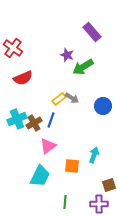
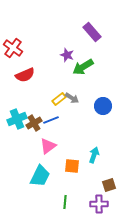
red semicircle: moved 2 px right, 3 px up
blue line: rotated 49 degrees clockwise
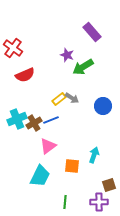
purple cross: moved 2 px up
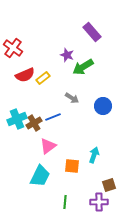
yellow rectangle: moved 16 px left, 21 px up
blue line: moved 2 px right, 3 px up
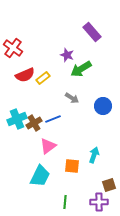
green arrow: moved 2 px left, 2 px down
blue line: moved 2 px down
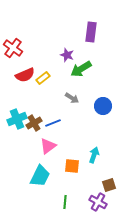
purple rectangle: moved 1 px left; rotated 48 degrees clockwise
blue line: moved 4 px down
purple cross: moved 1 px left; rotated 30 degrees clockwise
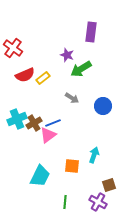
pink triangle: moved 11 px up
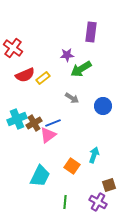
purple star: rotated 24 degrees counterclockwise
orange square: rotated 28 degrees clockwise
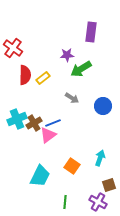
red semicircle: rotated 66 degrees counterclockwise
cyan arrow: moved 6 px right, 3 px down
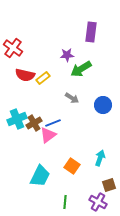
red semicircle: rotated 102 degrees clockwise
blue circle: moved 1 px up
